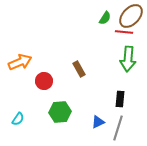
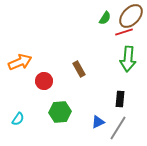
red line: rotated 24 degrees counterclockwise
gray line: rotated 15 degrees clockwise
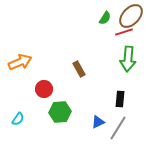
red circle: moved 8 px down
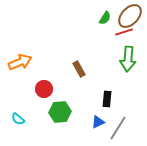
brown ellipse: moved 1 px left
black rectangle: moved 13 px left
cyan semicircle: rotated 96 degrees clockwise
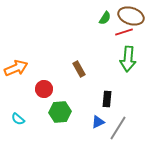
brown ellipse: moved 1 px right; rotated 65 degrees clockwise
orange arrow: moved 4 px left, 6 px down
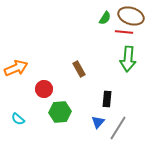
red line: rotated 24 degrees clockwise
blue triangle: rotated 24 degrees counterclockwise
